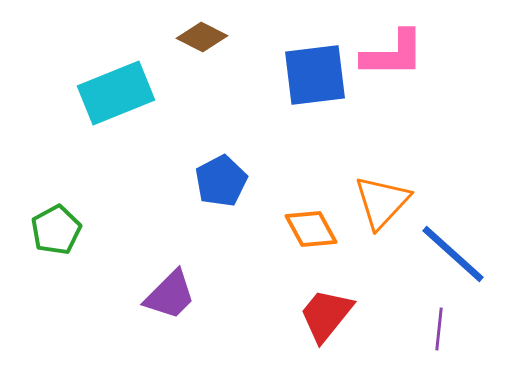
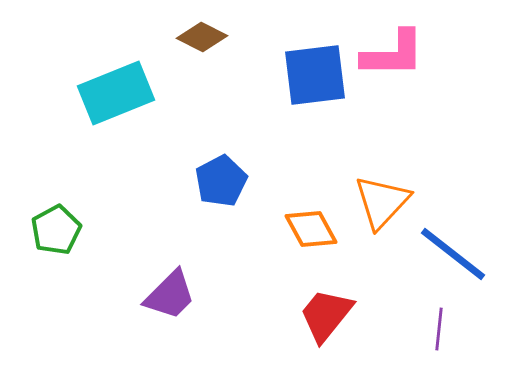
blue line: rotated 4 degrees counterclockwise
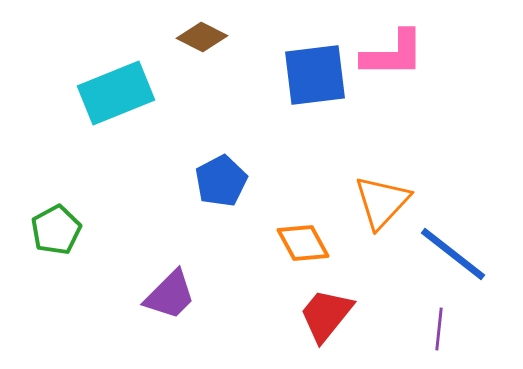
orange diamond: moved 8 px left, 14 px down
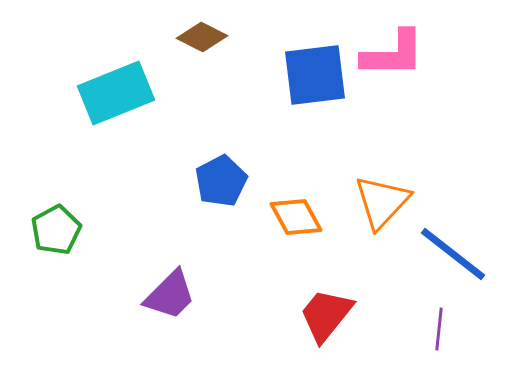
orange diamond: moved 7 px left, 26 px up
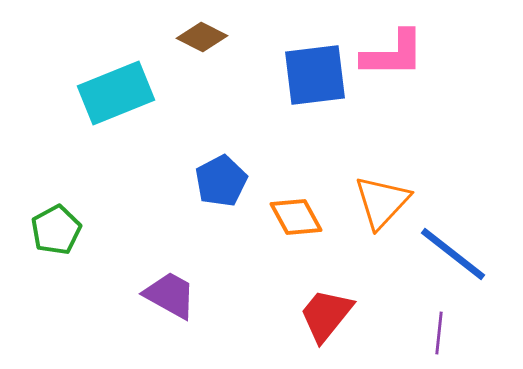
purple trapezoid: rotated 106 degrees counterclockwise
purple line: moved 4 px down
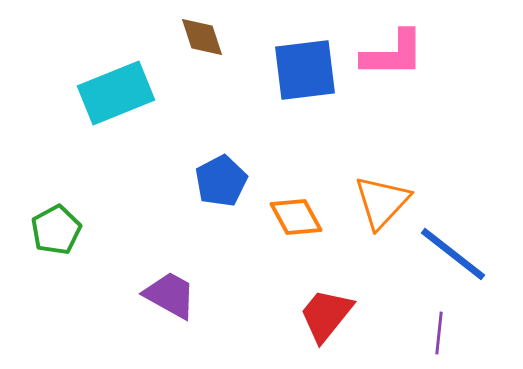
brown diamond: rotated 45 degrees clockwise
blue square: moved 10 px left, 5 px up
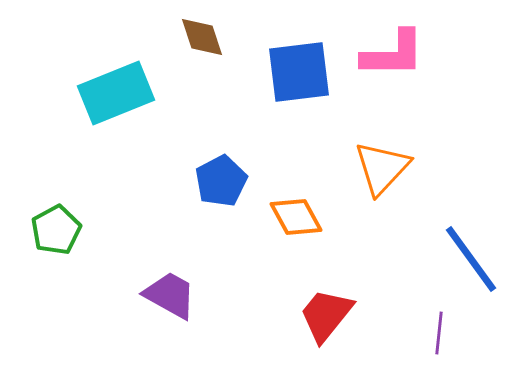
blue square: moved 6 px left, 2 px down
orange triangle: moved 34 px up
blue line: moved 18 px right, 5 px down; rotated 16 degrees clockwise
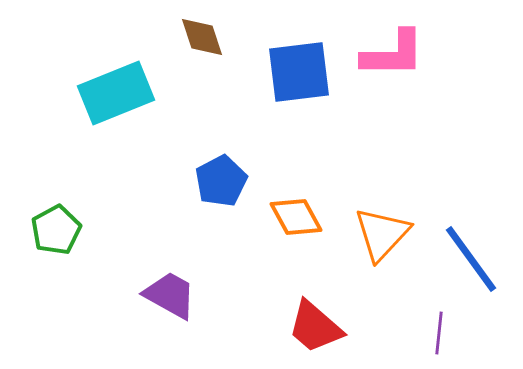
orange triangle: moved 66 px down
red trapezoid: moved 11 px left, 12 px down; rotated 88 degrees counterclockwise
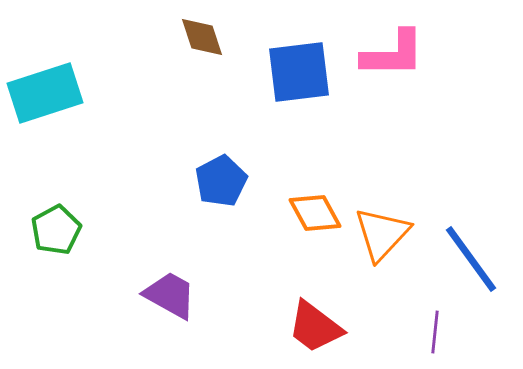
cyan rectangle: moved 71 px left; rotated 4 degrees clockwise
orange diamond: moved 19 px right, 4 px up
red trapezoid: rotated 4 degrees counterclockwise
purple line: moved 4 px left, 1 px up
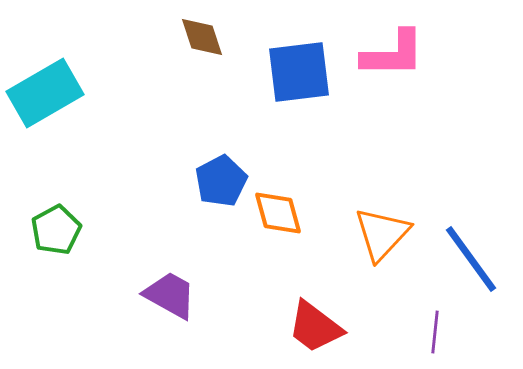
cyan rectangle: rotated 12 degrees counterclockwise
orange diamond: moved 37 px left; rotated 14 degrees clockwise
